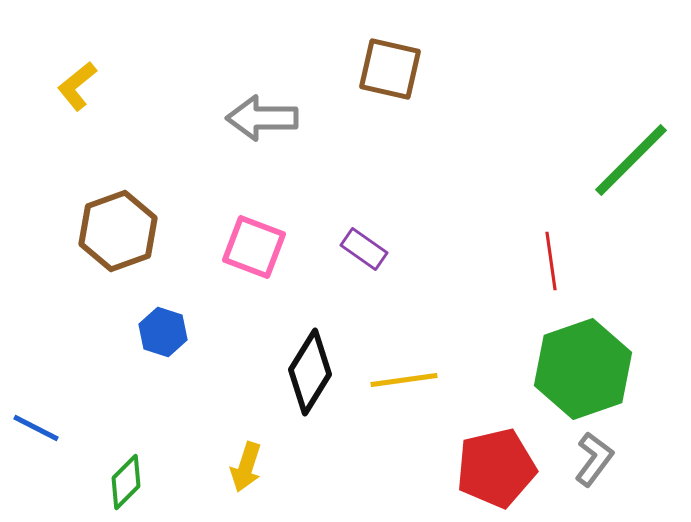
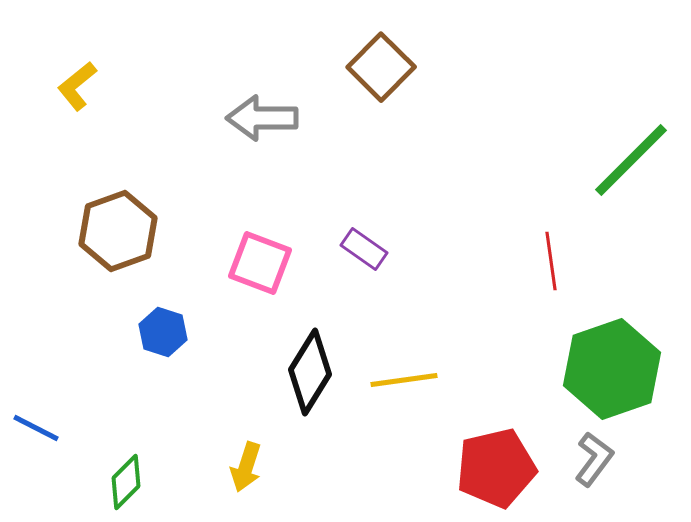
brown square: moved 9 px left, 2 px up; rotated 32 degrees clockwise
pink square: moved 6 px right, 16 px down
green hexagon: moved 29 px right
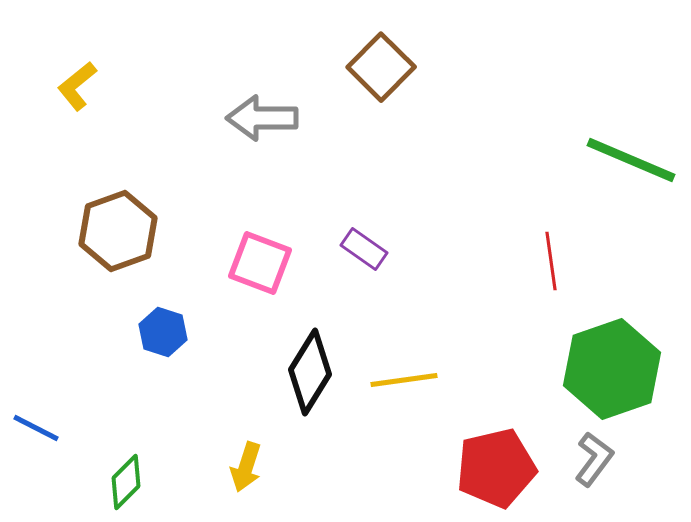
green line: rotated 68 degrees clockwise
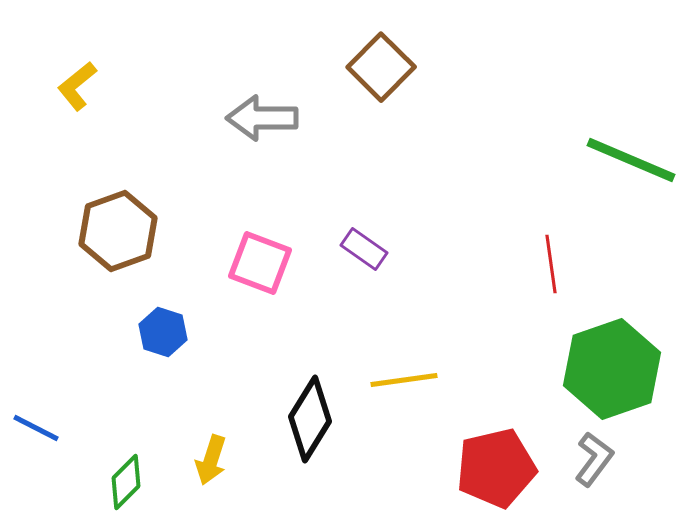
red line: moved 3 px down
black diamond: moved 47 px down
yellow arrow: moved 35 px left, 7 px up
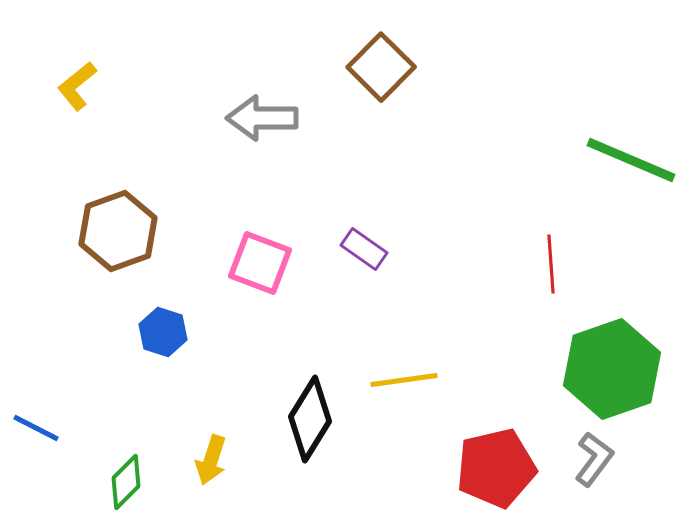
red line: rotated 4 degrees clockwise
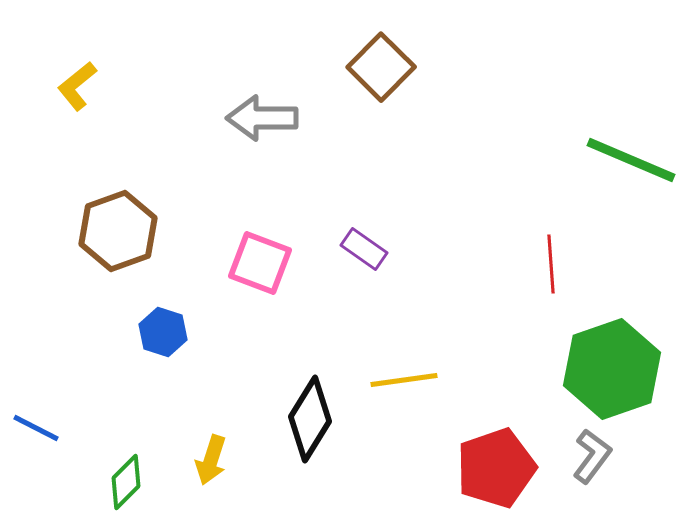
gray L-shape: moved 2 px left, 3 px up
red pentagon: rotated 6 degrees counterclockwise
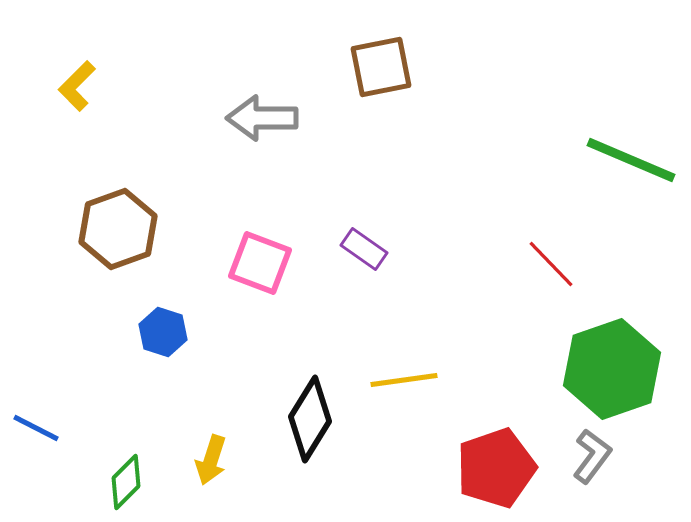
brown square: rotated 34 degrees clockwise
yellow L-shape: rotated 6 degrees counterclockwise
brown hexagon: moved 2 px up
red line: rotated 40 degrees counterclockwise
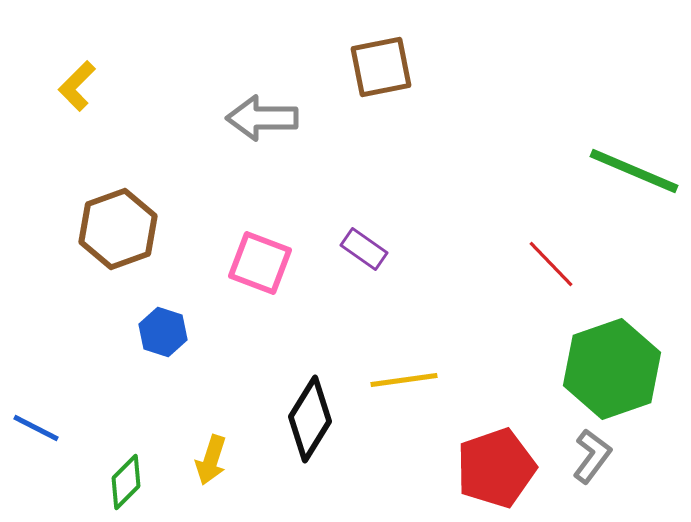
green line: moved 3 px right, 11 px down
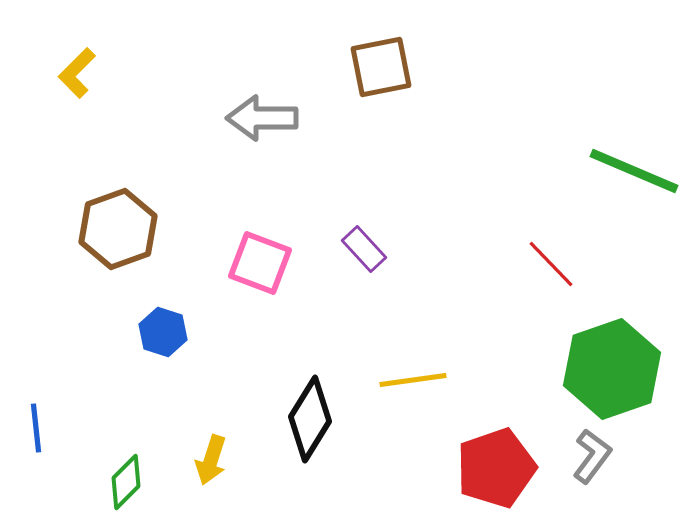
yellow L-shape: moved 13 px up
purple rectangle: rotated 12 degrees clockwise
yellow line: moved 9 px right
blue line: rotated 57 degrees clockwise
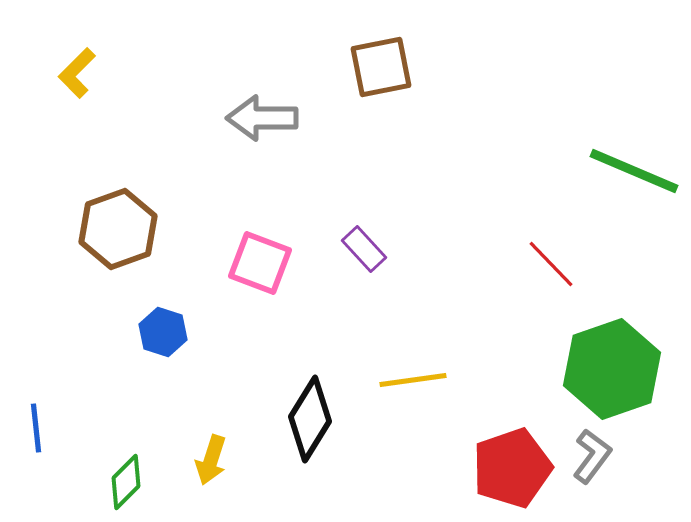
red pentagon: moved 16 px right
